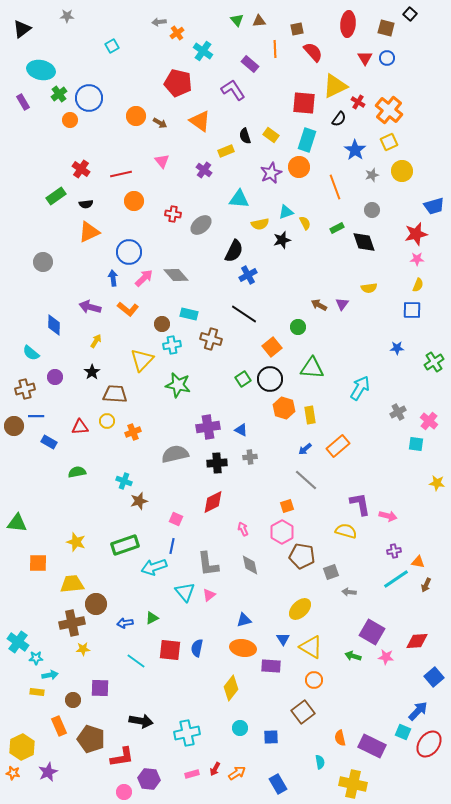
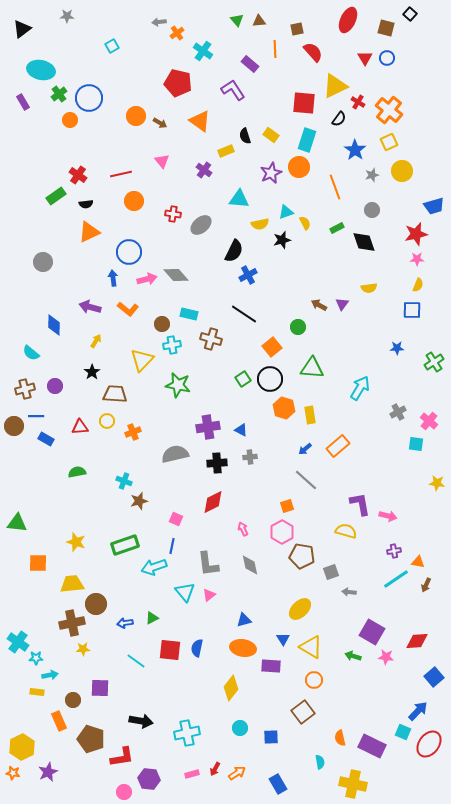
red ellipse at (348, 24): moved 4 px up; rotated 20 degrees clockwise
red cross at (81, 169): moved 3 px left, 6 px down
pink arrow at (144, 278): moved 3 px right, 1 px down; rotated 30 degrees clockwise
purple circle at (55, 377): moved 9 px down
blue rectangle at (49, 442): moved 3 px left, 3 px up
orange rectangle at (59, 726): moved 5 px up
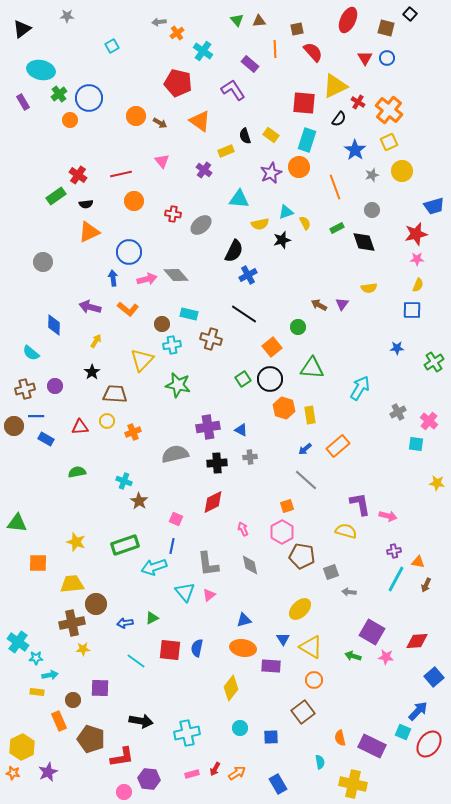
brown star at (139, 501): rotated 24 degrees counterclockwise
cyan line at (396, 579): rotated 28 degrees counterclockwise
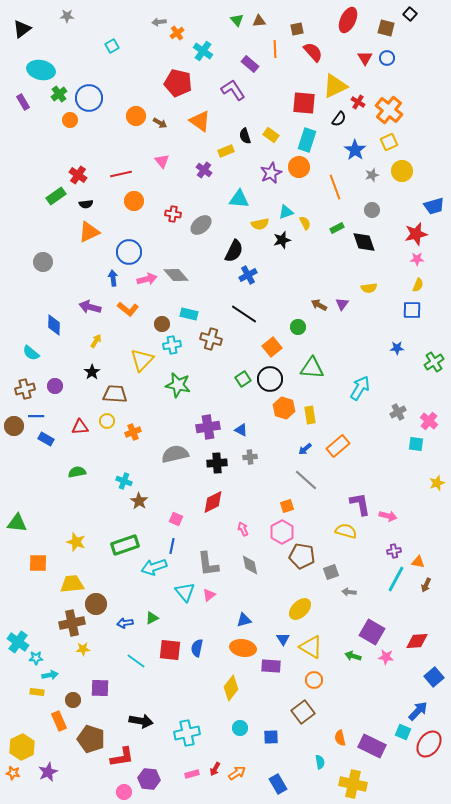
yellow star at (437, 483): rotated 28 degrees counterclockwise
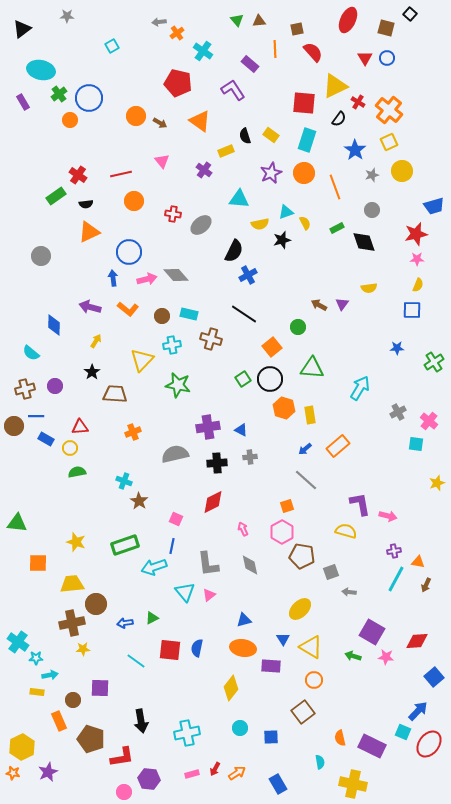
orange circle at (299, 167): moved 5 px right, 6 px down
gray circle at (43, 262): moved 2 px left, 6 px up
brown circle at (162, 324): moved 8 px up
yellow circle at (107, 421): moved 37 px left, 27 px down
black arrow at (141, 721): rotated 70 degrees clockwise
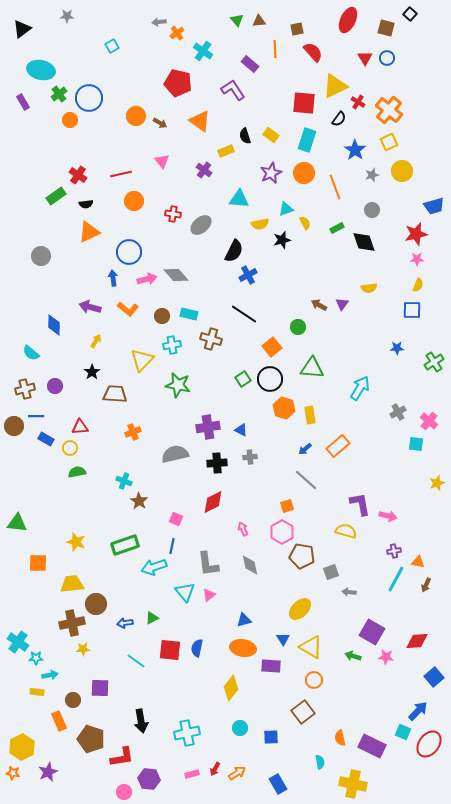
cyan triangle at (286, 212): moved 3 px up
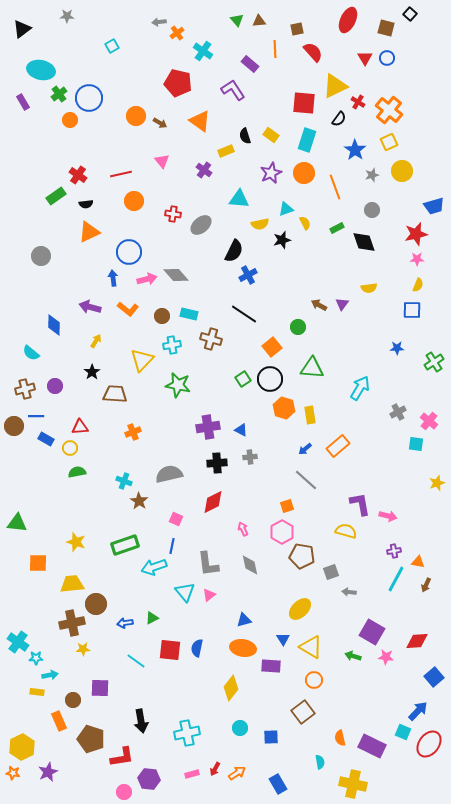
gray semicircle at (175, 454): moved 6 px left, 20 px down
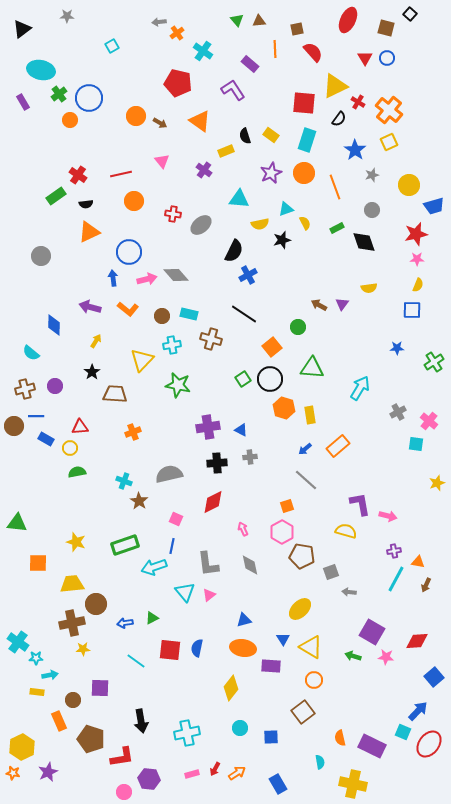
yellow circle at (402, 171): moved 7 px right, 14 px down
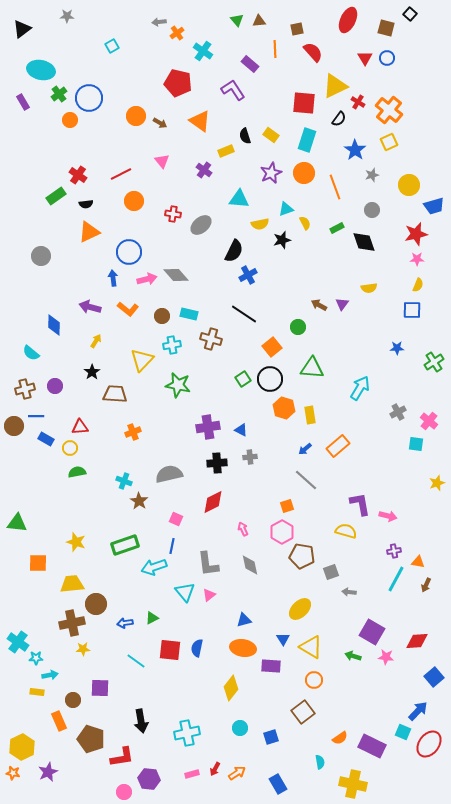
red line at (121, 174): rotated 15 degrees counterclockwise
blue square at (271, 737): rotated 14 degrees counterclockwise
orange semicircle at (340, 738): rotated 112 degrees counterclockwise
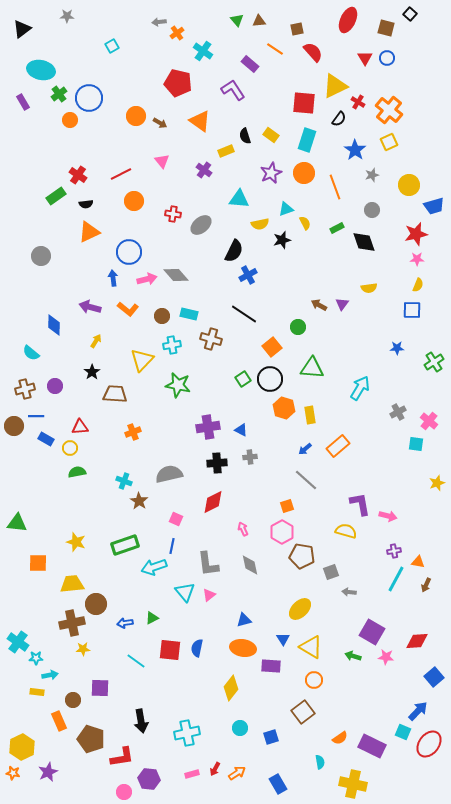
orange line at (275, 49): rotated 54 degrees counterclockwise
